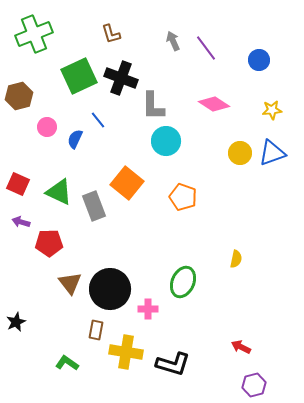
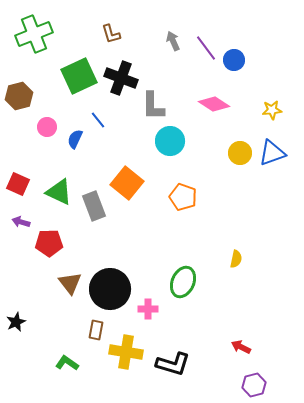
blue circle: moved 25 px left
cyan circle: moved 4 px right
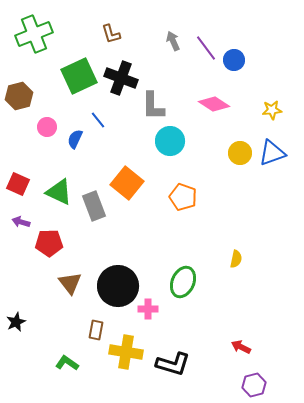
black circle: moved 8 px right, 3 px up
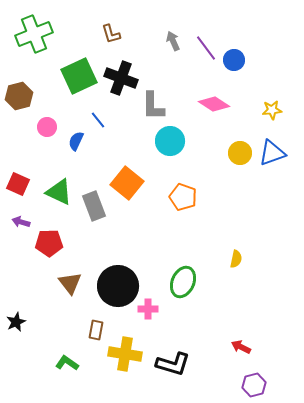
blue semicircle: moved 1 px right, 2 px down
yellow cross: moved 1 px left, 2 px down
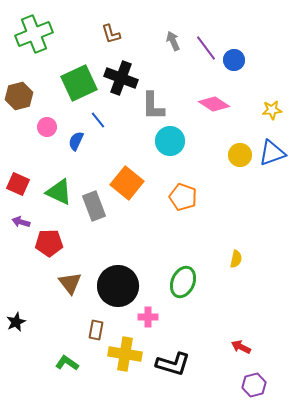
green square: moved 7 px down
yellow circle: moved 2 px down
pink cross: moved 8 px down
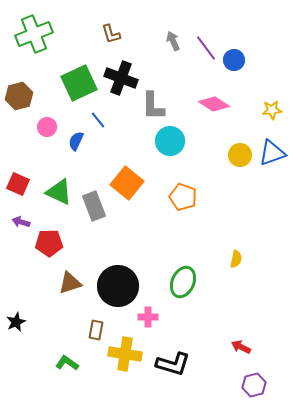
brown triangle: rotated 50 degrees clockwise
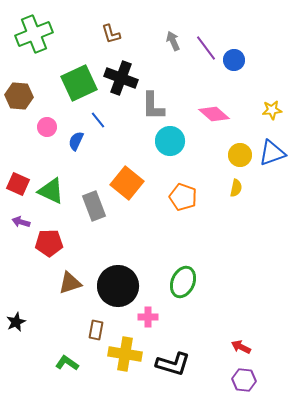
brown hexagon: rotated 20 degrees clockwise
pink diamond: moved 10 px down; rotated 8 degrees clockwise
green triangle: moved 8 px left, 1 px up
yellow semicircle: moved 71 px up
purple hexagon: moved 10 px left, 5 px up; rotated 20 degrees clockwise
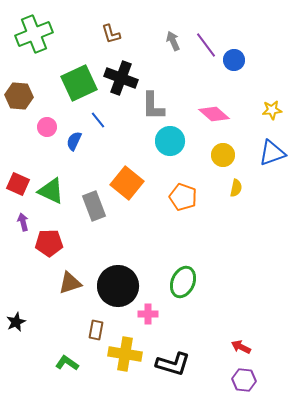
purple line: moved 3 px up
blue semicircle: moved 2 px left
yellow circle: moved 17 px left
purple arrow: moved 2 px right; rotated 60 degrees clockwise
pink cross: moved 3 px up
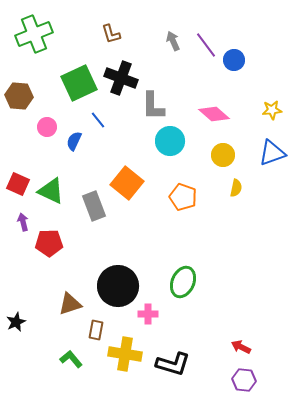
brown triangle: moved 21 px down
green L-shape: moved 4 px right, 4 px up; rotated 15 degrees clockwise
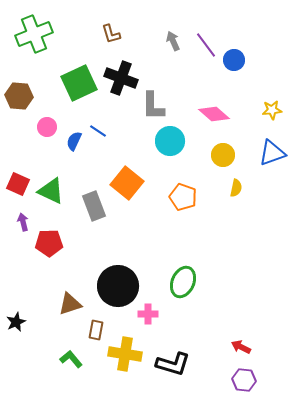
blue line: moved 11 px down; rotated 18 degrees counterclockwise
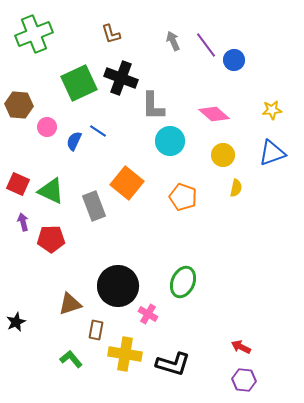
brown hexagon: moved 9 px down
red pentagon: moved 2 px right, 4 px up
pink cross: rotated 30 degrees clockwise
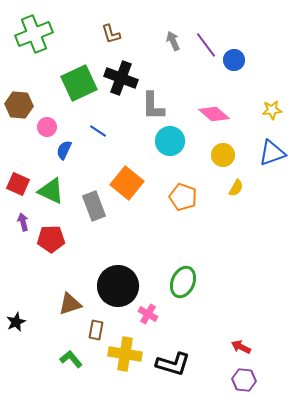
blue semicircle: moved 10 px left, 9 px down
yellow semicircle: rotated 18 degrees clockwise
